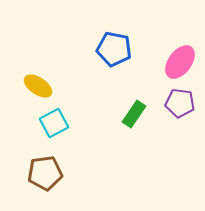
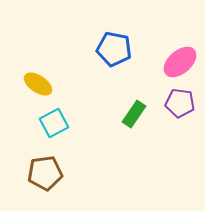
pink ellipse: rotated 12 degrees clockwise
yellow ellipse: moved 2 px up
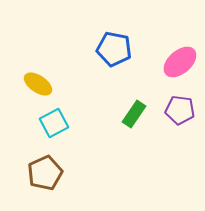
purple pentagon: moved 7 px down
brown pentagon: rotated 16 degrees counterclockwise
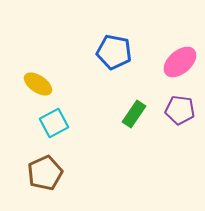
blue pentagon: moved 3 px down
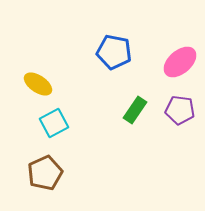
green rectangle: moved 1 px right, 4 px up
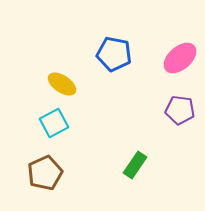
blue pentagon: moved 2 px down
pink ellipse: moved 4 px up
yellow ellipse: moved 24 px right
green rectangle: moved 55 px down
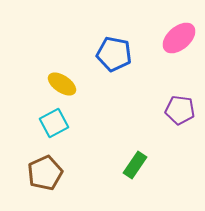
pink ellipse: moved 1 px left, 20 px up
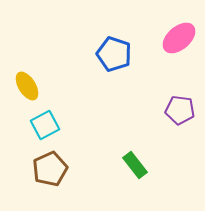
blue pentagon: rotated 8 degrees clockwise
yellow ellipse: moved 35 px left, 2 px down; rotated 24 degrees clockwise
cyan square: moved 9 px left, 2 px down
green rectangle: rotated 72 degrees counterclockwise
brown pentagon: moved 5 px right, 4 px up
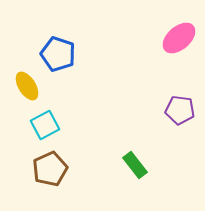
blue pentagon: moved 56 px left
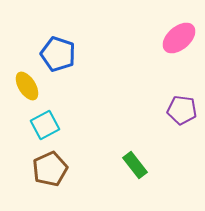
purple pentagon: moved 2 px right
